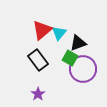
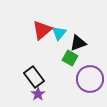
black rectangle: moved 4 px left, 17 px down
purple circle: moved 7 px right, 10 px down
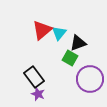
purple star: rotated 16 degrees counterclockwise
